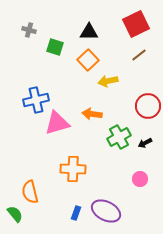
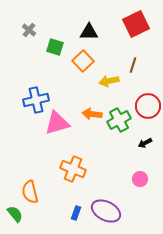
gray cross: rotated 24 degrees clockwise
brown line: moved 6 px left, 10 px down; rotated 35 degrees counterclockwise
orange square: moved 5 px left, 1 px down
yellow arrow: moved 1 px right
green cross: moved 17 px up
orange cross: rotated 20 degrees clockwise
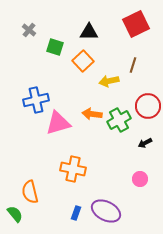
pink triangle: moved 1 px right
orange cross: rotated 10 degrees counterclockwise
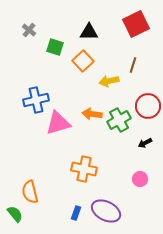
orange cross: moved 11 px right
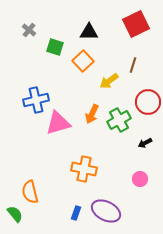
yellow arrow: rotated 24 degrees counterclockwise
red circle: moved 4 px up
orange arrow: rotated 72 degrees counterclockwise
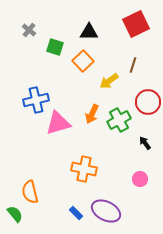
black arrow: rotated 80 degrees clockwise
blue rectangle: rotated 64 degrees counterclockwise
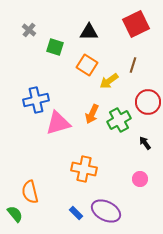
orange square: moved 4 px right, 4 px down; rotated 15 degrees counterclockwise
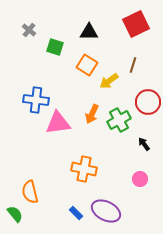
blue cross: rotated 20 degrees clockwise
pink triangle: rotated 8 degrees clockwise
black arrow: moved 1 px left, 1 px down
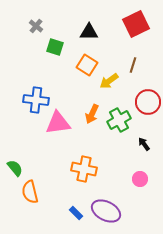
gray cross: moved 7 px right, 4 px up
green semicircle: moved 46 px up
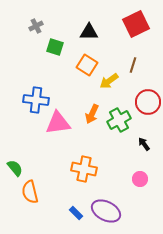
gray cross: rotated 24 degrees clockwise
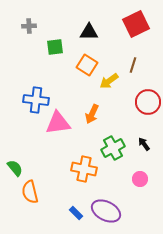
gray cross: moved 7 px left; rotated 24 degrees clockwise
green square: rotated 24 degrees counterclockwise
green cross: moved 6 px left, 28 px down
